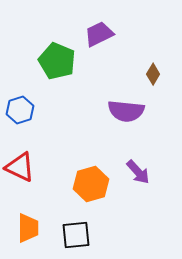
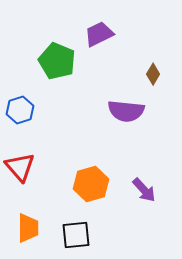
red triangle: rotated 24 degrees clockwise
purple arrow: moved 6 px right, 18 px down
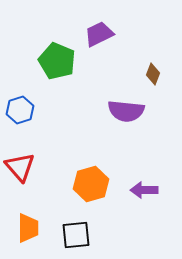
brown diamond: rotated 10 degrees counterclockwise
purple arrow: rotated 132 degrees clockwise
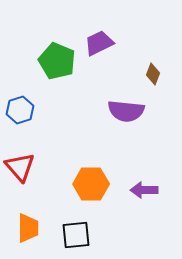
purple trapezoid: moved 9 px down
orange hexagon: rotated 16 degrees clockwise
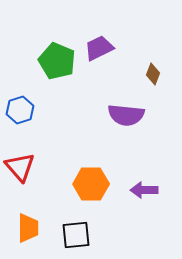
purple trapezoid: moved 5 px down
purple semicircle: moved 4 px down
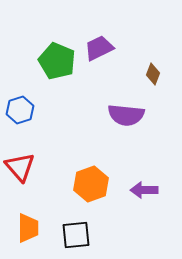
orange hexagon: rotated 20 degrees counterclockwise
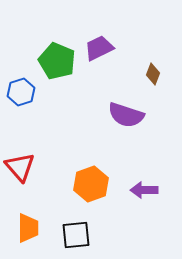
blue hexagon: moved 1 px right, 18 px up
purple semicircle: rotated 12 degrees clockwise
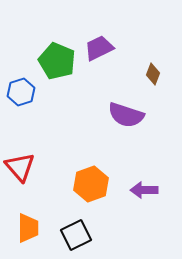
black square: rotated 20 degrees counterclockwise
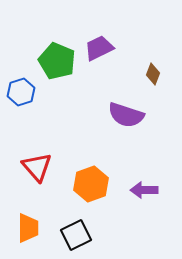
red triangle: moved 17 px right
